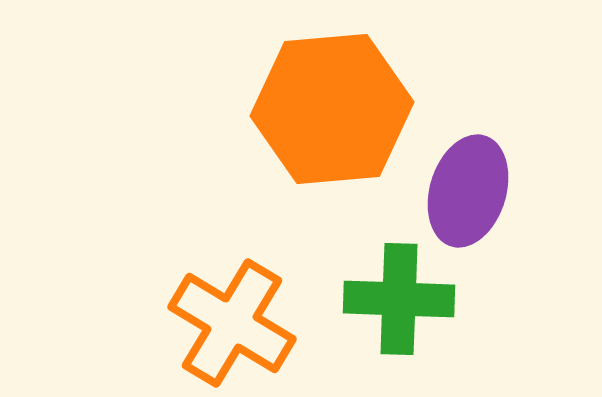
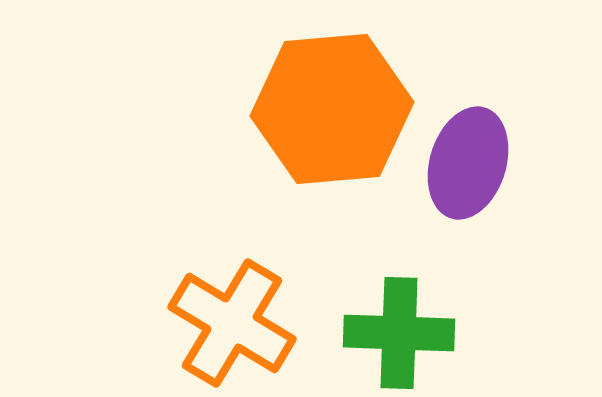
purple ellipse: moved 28 px up
green cross: moved 34 px down
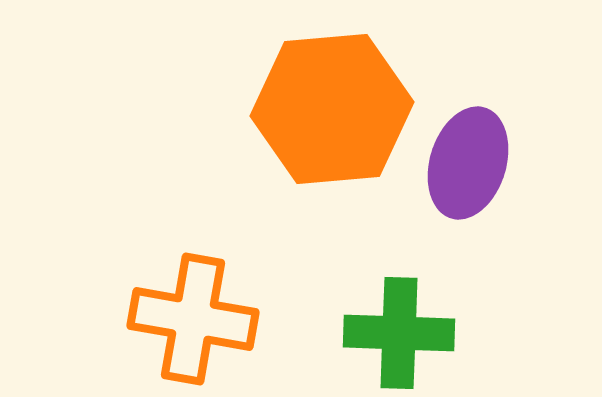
orange cross: moved 39 px left, 4 px up; rotated 21 degrees counterclockwise
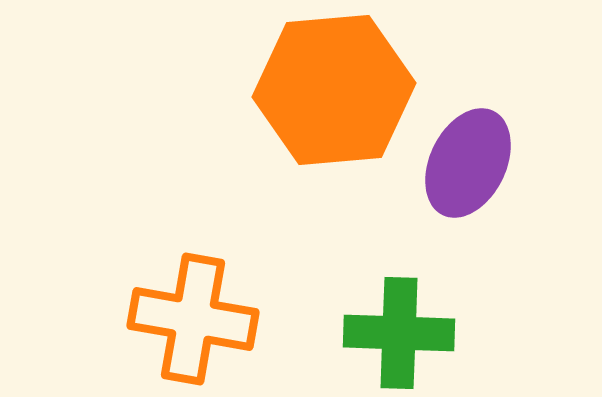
orange hexagon: moved 2 px right, 19 px up
purple ellipse: rotated 9 degrees clockwise
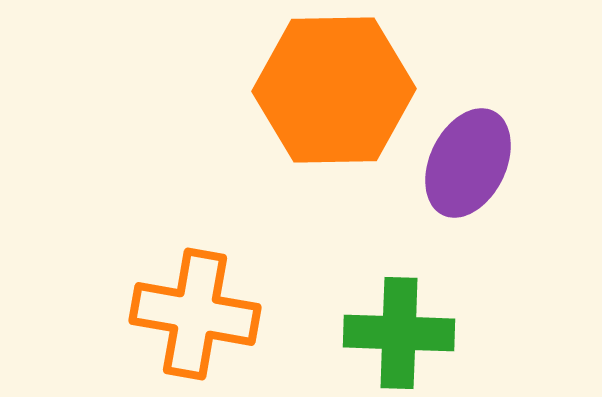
orange hexagon: rotated 4 degrees clockwise
orange cross: moved 2 px right, 5 px up
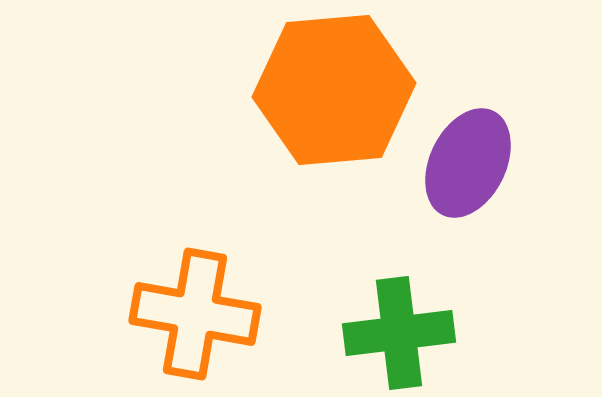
orange hexagon: rotated 4 degrees counterclockwise
green cross: rotated 9 degrees counterclockwise
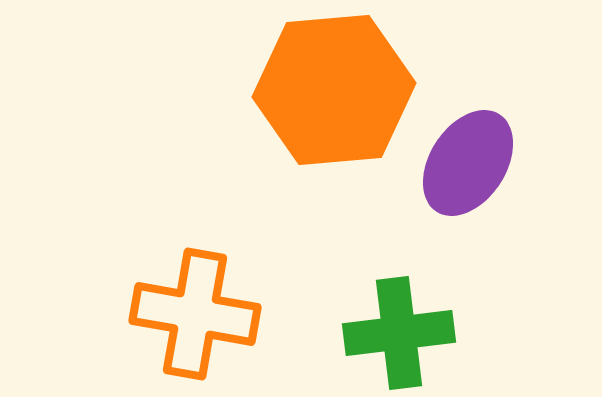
purple ellipse: rotated 7 degrees clockwise
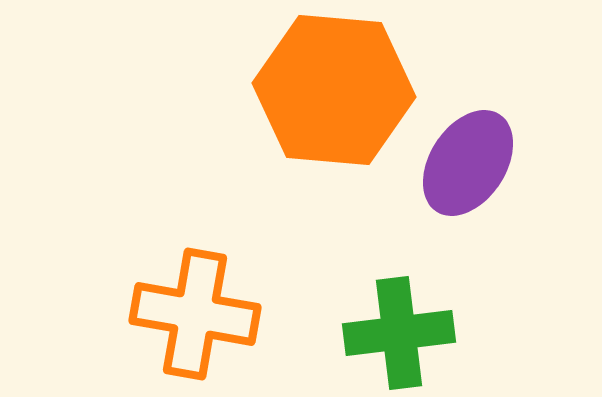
orange hexagon: rotated 10 degrees clockwise
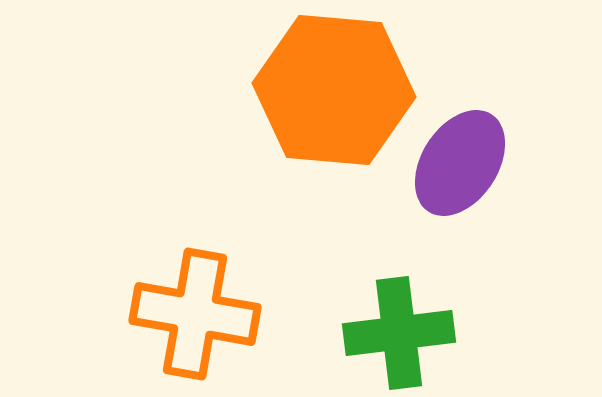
purple ellipse: moved 8 px left
